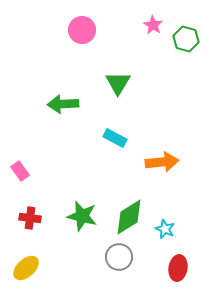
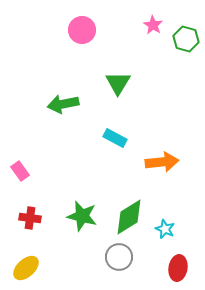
green arrow: rotated 8 degrees counterclockwise
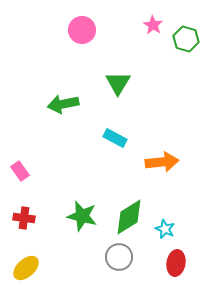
red cross: moved 6 px left
red ellipse: moved 2 px left, 5 px up
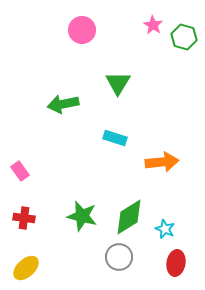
green hexagon: moved 2 px left, 2 px up
cyan rectangle: rotated 10 degrees counterclockwise
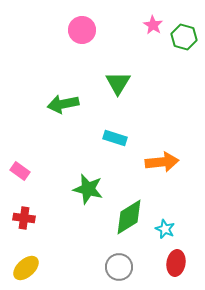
pink rectangle: rotated 18 degrees counterclockwise
green star: moved 6 px right, 27 px up
gray circle: moved 10 px down
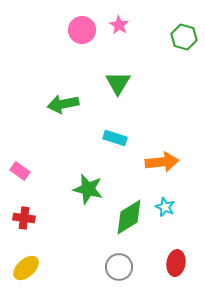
pink star: moved 34 px left
cyan star: moved 22 px up
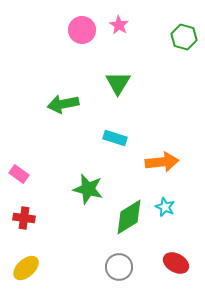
pink rectangle: moved 1 px left, 3 px down
red ellipse: rotated 70 degrees counterclockwise
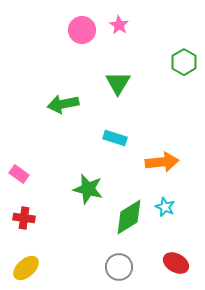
green hexagon: moved 25 px down; rotated 15 degrees clockwise
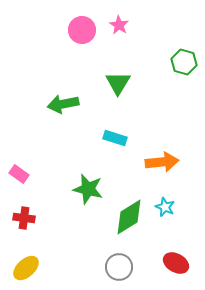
green hexagon: rotated 15 degrees counterclockwise
